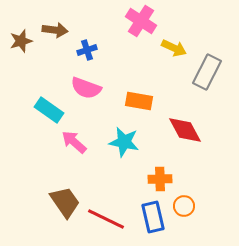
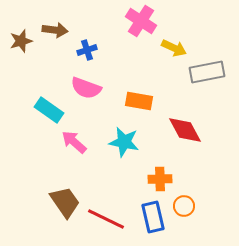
gray rectangle: rotated 52 degrees clockwise
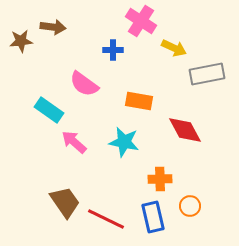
brown arrow: moved 2 px left, 3 px up
brown star: rotated 10 degrees clockwise
blue cross: moved 26 px right; rotated 18 degrees clockwise
gray rectangle: moved 2 px down
pink semicircle: moved 2 px left, 4 px up; rotated 16 degrees clockwise
orange circle: moved 6 px right
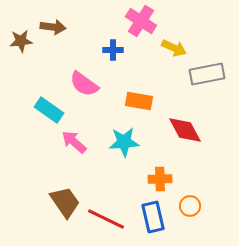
cyan star: rotated 16 degrees counterclockwise
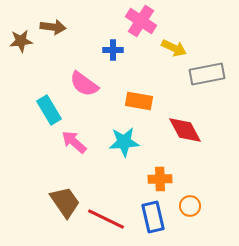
cyan rectangle: rotated 24 degrees clockwise
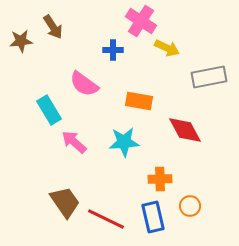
brown arrow: rotated 50 degrees clockwise
yellow arrow: moved 7 px left
gray rectangle: moved 2 px right, 3 px down
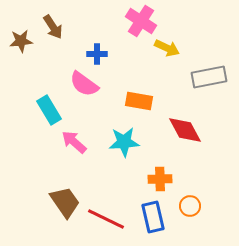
blue cross: moved 16 px left, 4 px down
